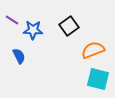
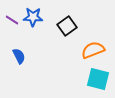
black square: moved 2 px left
blue star: moved 13 px up
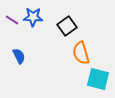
orange semicircle: moved 12 px left, 3 px down; rotated 85 degrees counterclockwise
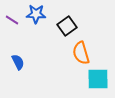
blue star: moved 3 px right, 3 px up
blue semicircle: moved 1 px left, 6 px down
cyan square: rotated 15 degrees counterclockwise
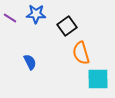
purple line: moved 2 px left, 2 px up
blue semicircle: moved 12 px right
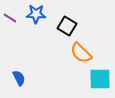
black square: rotated 24 degrees counterclockwise
orange semicircle: rotated 30 degrees counterclockwise
blue semicircle: moved 11 px left, 16 px down
cyan square: moved 2 px right
